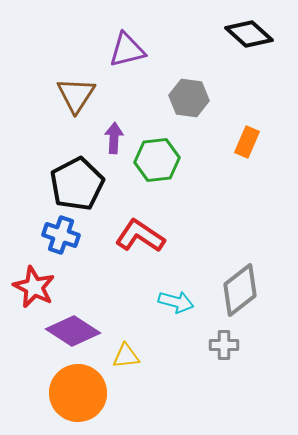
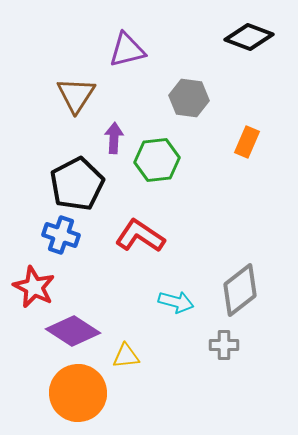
black diamond: moved 3 px down; rotated 21 degrees counterclockwise
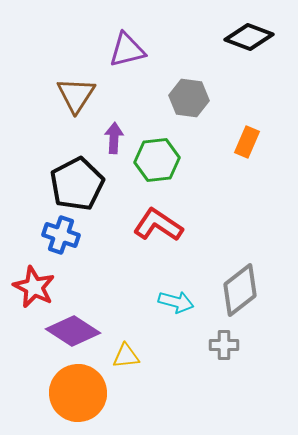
red L-shape: moved 18 px right, 11 px up
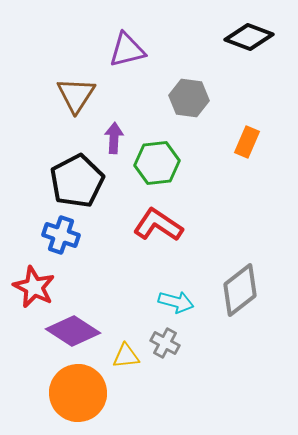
green hexagon: moved 3 px down
black pentagon: moved 3 px up
gray cross: moved 59 px left, 2 px up; rotated 28 degrees clockwise
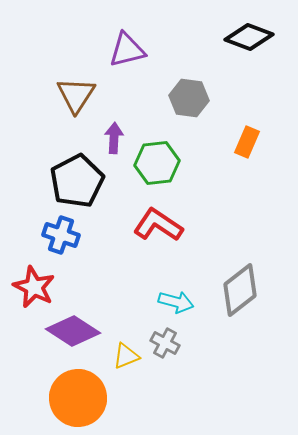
yellow triangle: rotated 16 degrees counterclockwise
orange circle: moved 5 px down
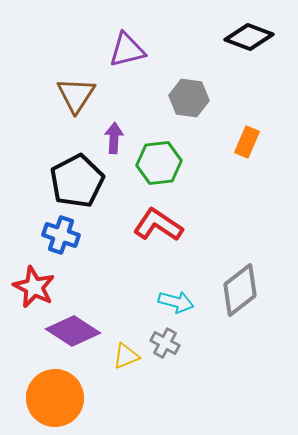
green hexagon: moved 2 px right
orange circle: moved 23 px left
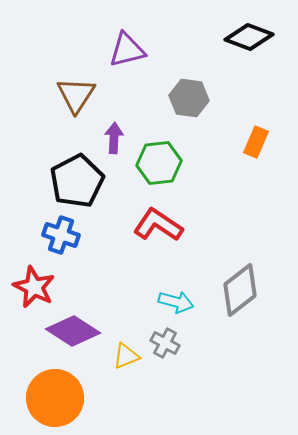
orange rectangle: moved 9 px right
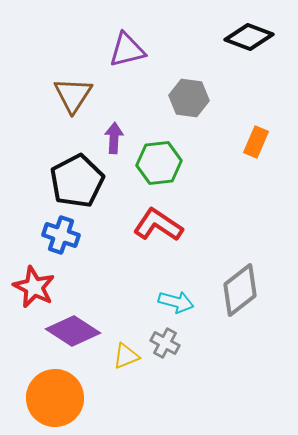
brown triangle: moved 3 px left
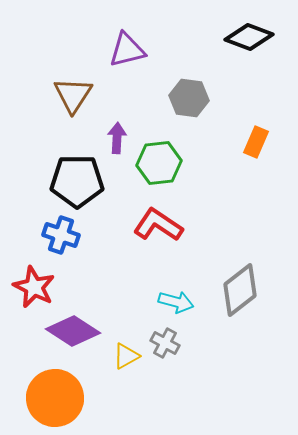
purple arrow: moved 3 px right
black pentagon: rotated 28 degrees clockwise
yellow triangle: rotated 8 degrees counterclockwise
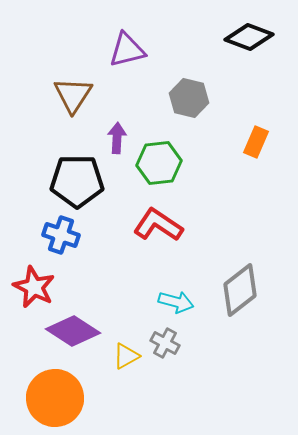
gray hexagon: rotated 6 degrees clockwise
